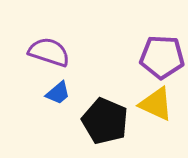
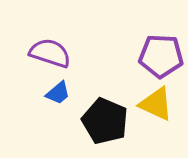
purple semicircle: moved 1 px right, 1 px down
purple pentagon: moved 1 px left, 1 px up
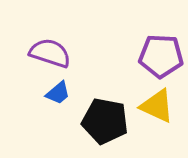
yellow triangle: moved 1 px right, 2 px down
black pentagon: rotated 12 degrees counterclockwise
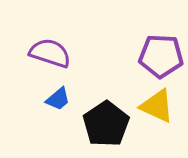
blue trapezoid: moved 6 px down
black pentagon: moved 1 px right, 3 px down; rotated 27 degrees clockwise
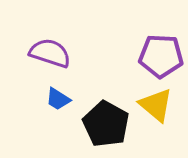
blue trapezoid: rotated 72 degrees clockwise
yellow triangle: moved 1 px left, 1 px up; rotated 15 degrees clockwise
black pentagon: rotated 9 degrees counterclockwise
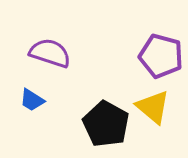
purple pentagon: rotated 12 degrees clockwise
blue trapezoid: moved 26 px left, 1 px down
yellow triangle: moved 3 px left, 2 px down
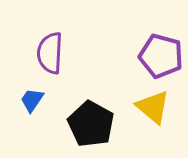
purple semicircle: rotated 105 degrees counterclockwise
blue trapezoid: rotated 92 degrees clockwise
black pentagon: moved 15 px left
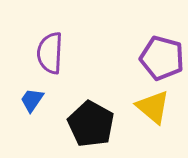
purple pentagon: moved 1 px right, 2 px down
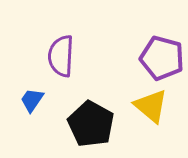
purple semicircle: moved 11 px right, 3 px down
yellow triangle: moved 2 px left, 1 px up
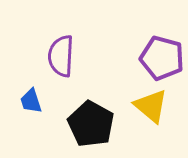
blue trapezoid: moved 1 px left, 1 px down; rotated 52 degrees counterclockwise
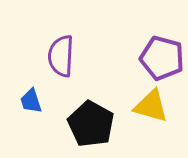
yellow triangle: rotated 24 degrees counterclockwise
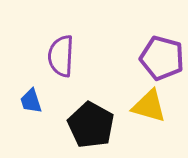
yellow triangle: moved 2 px left
black pentagon: moved 1 px down
